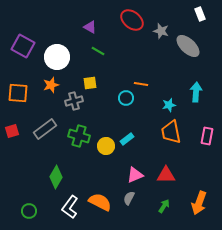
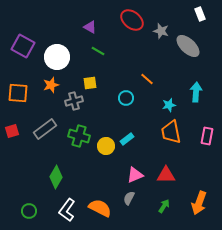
orange line: moved 6 px right, 5 px up; rotated 32 degrees clockwise
orange semicircle: moved 6 px down
white L-shape: moved 3 px left, 3 px down
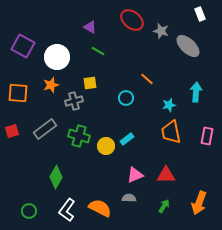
gray semicircle: rotated 64 degrees clockwise
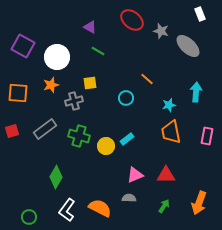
green circle: moved 6 px down
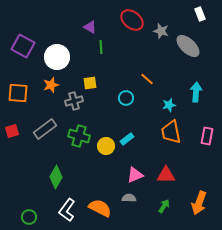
green line: moved 3 px right, 4 px up; rotated 56 degrees clockwise
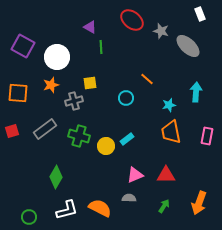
white L-shape: rotated 140 degrees counterclockwise
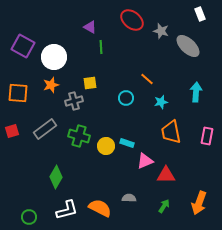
white circle: moved 3 px left
cyan star: moved 8 px left, 3 px up
cyan rectangle: moved 4 px down; rotated 56 degrees clockwise
pink triangle: moved 10 px right, 14 px up
